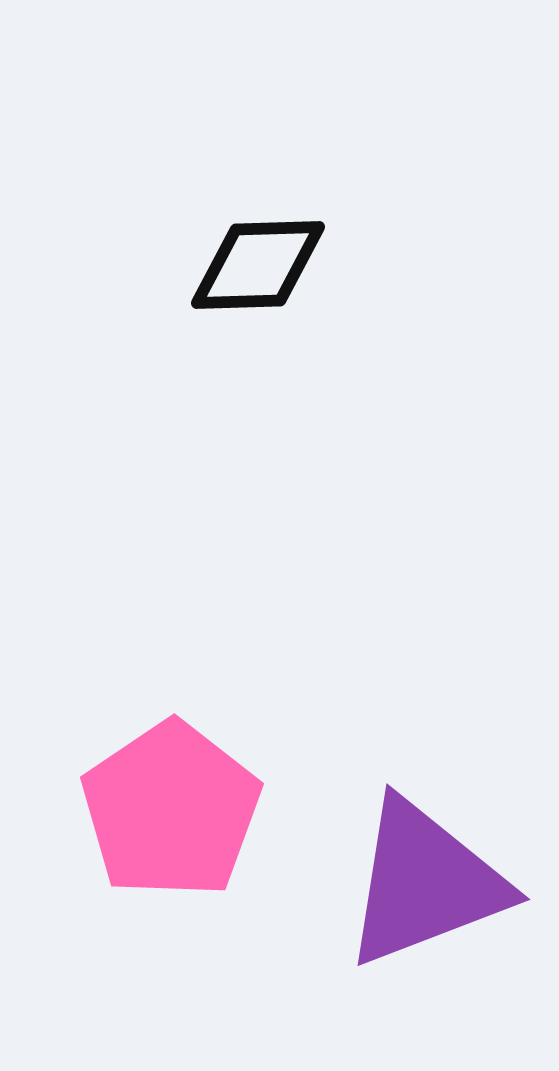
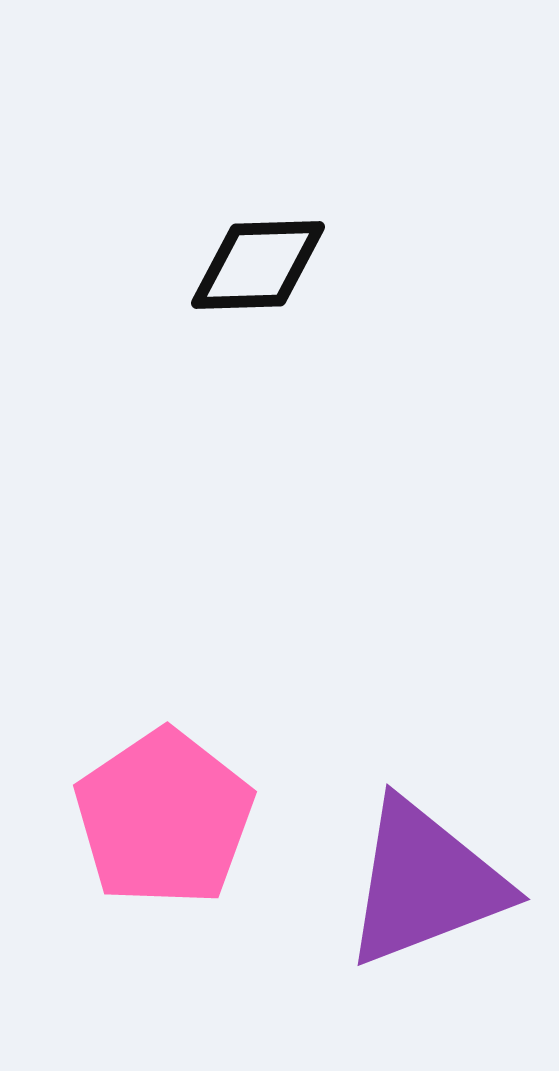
pink pentagon: moved 7 px left, 8 px down
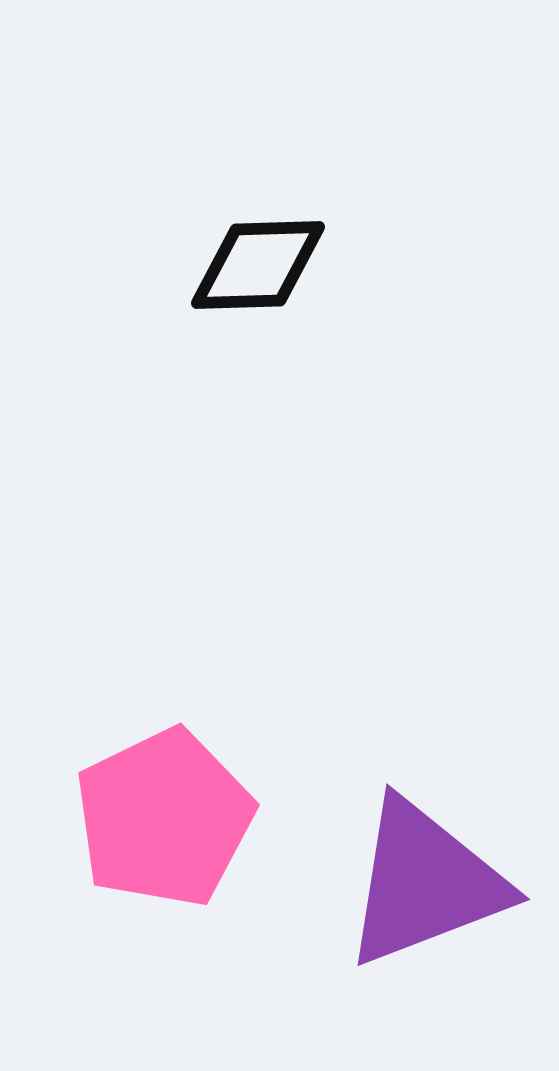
pink pentagon: rotated 8 degrees clockwise
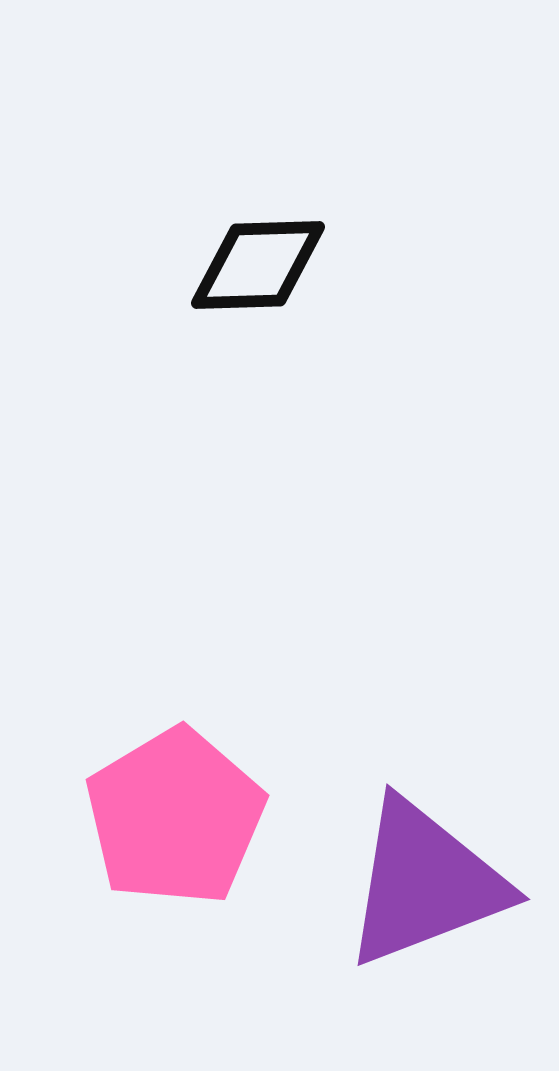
pink pentagon: moved 11 px right, 1 px up; rotated 5 degrees counterclockwise
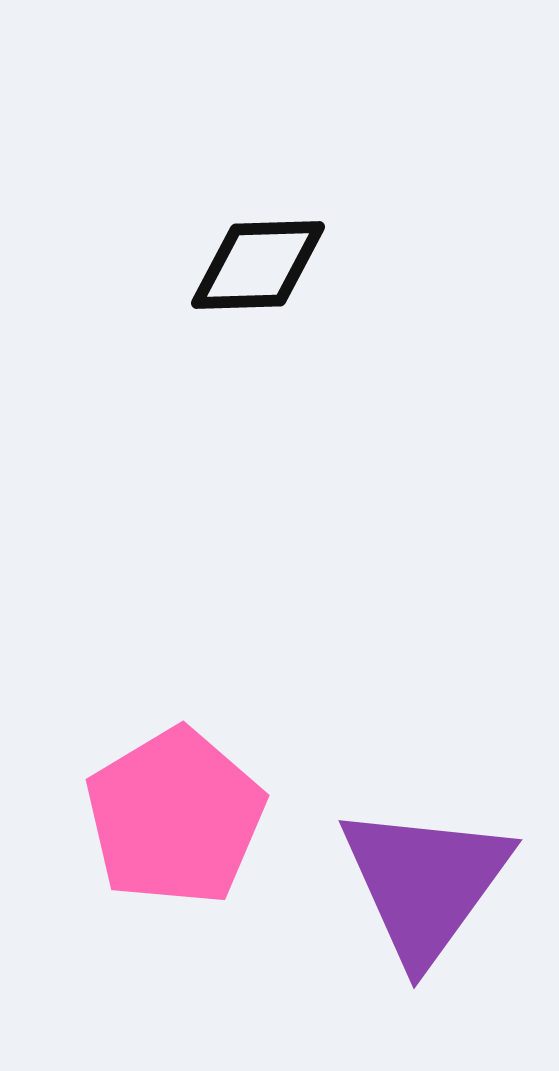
purple triangle: rotated 33 degrees counterclockwise
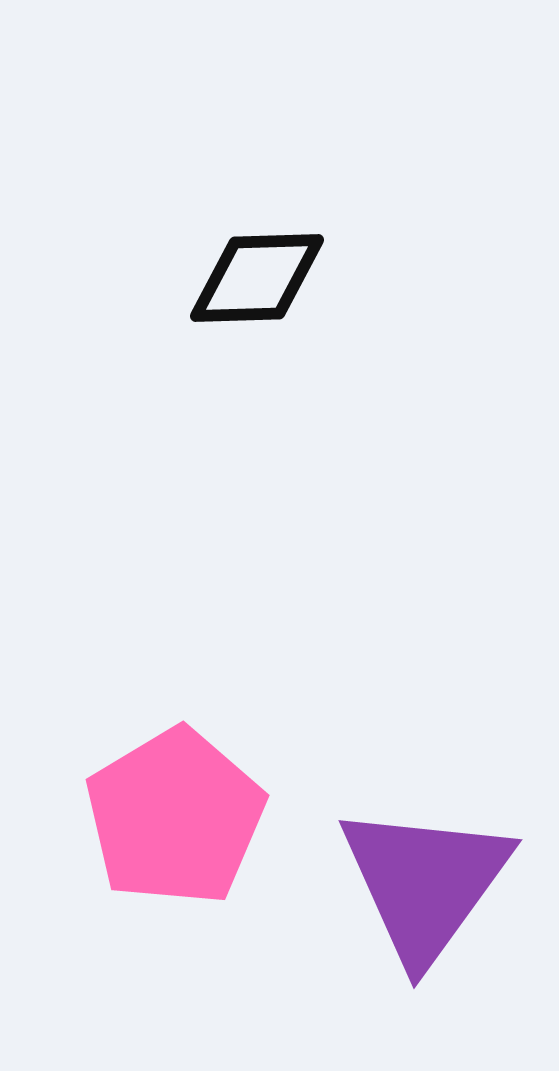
black diamond: moved 1 px left, 13 px down
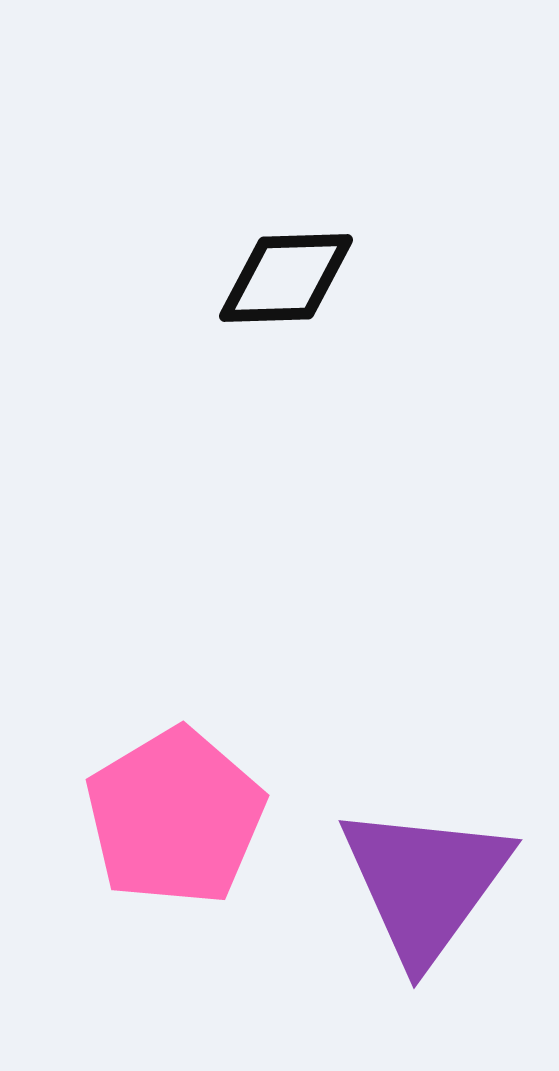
black diamond: moved 29 px right
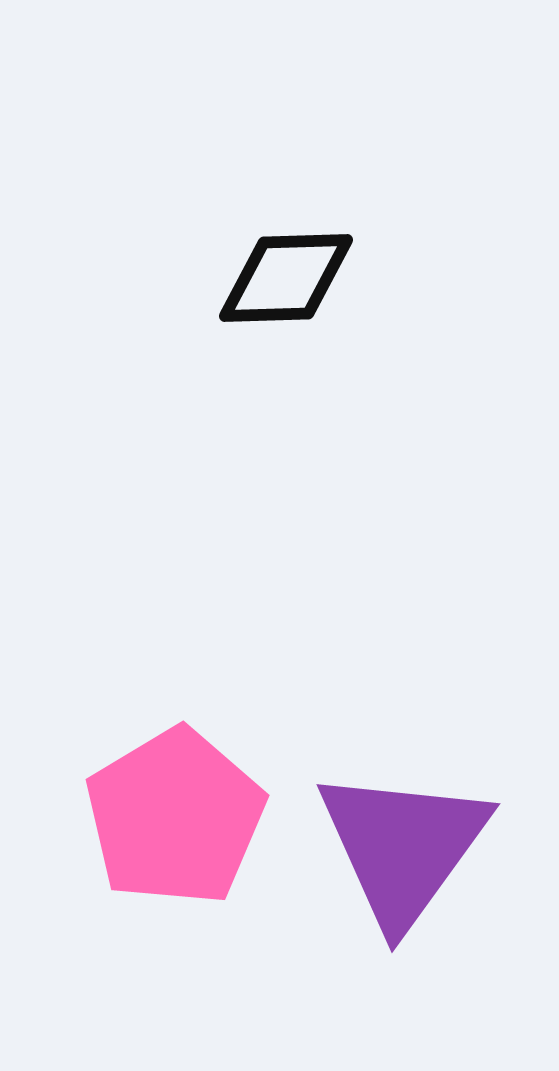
purple triangle: moved 22 px left, 36 px up
